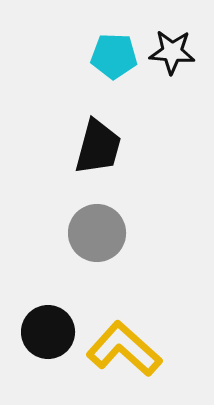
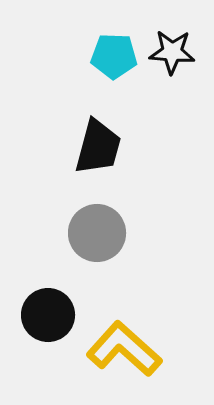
black circle: moved 17 px up
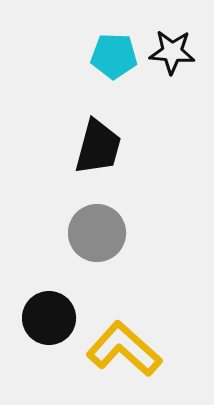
black circle: moved 1 px right, 3 px down
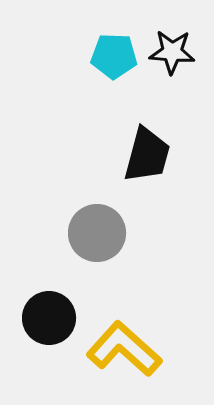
black trapezoid: moved 49 px right, 8 px down
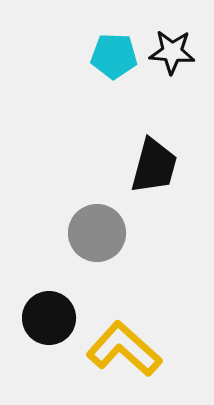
black trapezoid: moved 7 px right, 11 px down
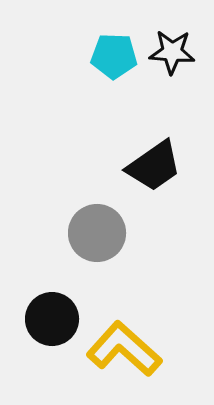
black trapezoid: rotated 40 degrees clockwise
black circle: moved 3 px right, 1 px down
